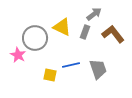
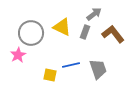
gray circle: moved 4 px left, 5 px up
pink star: rotated 14 degrees clockwise
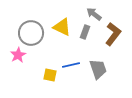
gray arrow: rotated 105 degrees counterclockwise
brown L-shape: rotated 75 degrees clockwise
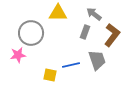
yellow triangle: moved 4 px left, 14 px up; rotated 24 degrees counterclockwise
brown L-shape: moved 1 px left, 1 px down
pink star: rotated 21 degrees clockwise
gray trapezoid: moved 1 px left, 9 px up
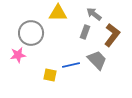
gray trapezoid: rotated 25 degrees counterclockwise
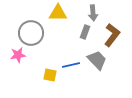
gray arrow: moved 1 px left, 1 px up; rotated 133 degrees counterclockwise
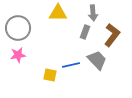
gray circle: moved 13 px left, 5 px up
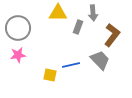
gray rectangle: moved 7 px left, 5 px up
gray trapezoid: moved 3 px right
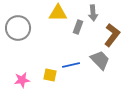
pink star: moved 4 px right, 25 px down
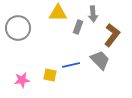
gray arrow: moved 1 px down
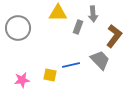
brown L-shape: moved 2 px right, 1 px down
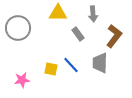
gray rectangle: moved 7 px down; rotated 56 degrees counterclockwise
gray trapezoid: moved 3 px down; rotated 135 degrees counterclockwise
blue line: rotated 60 degrees clockwise
yellow square: moved 1 px right, 6 px up
